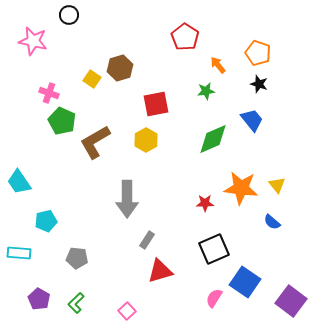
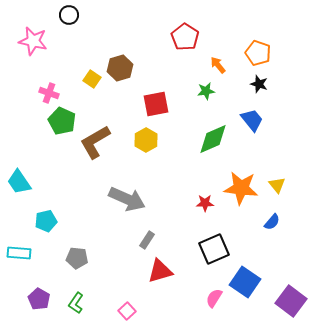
gray arrow: rotated 66 degrees counterclockwise
blue semicircle: rotated 90 degrees counterclockwise
green L-shape: rotated 10 degrees counterclockwise
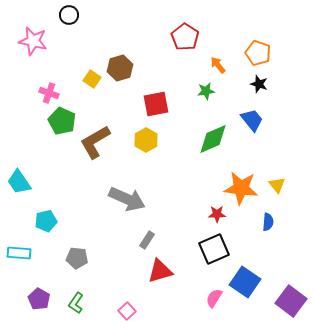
red star: moved 12 px right, 11 px down
blue semicircle: moved 4 px left; rotated 36 degrees counterclockwise
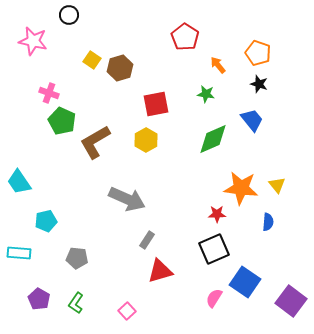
yellow square: moved 19 px up
green star: moved 3 px down; rotated 18 degrees clockwise
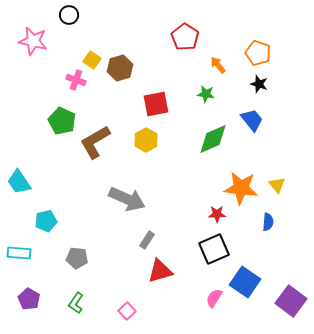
pink cross: moved 27 px right, 13 px up
purple pentagon: moved 10 px left
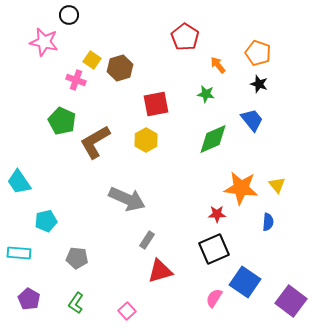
pink star: moved 11 px right, 1 px down
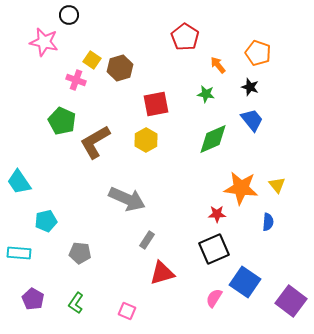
black star: moved 9 px left, 3 px down
gray pentagon: moved 3 px right, 5 px up
red triangle: moved 2 px right, 2 px down
purple pentagon: moved 4 px right
pink square: rotated 24 degrees counterclockwise
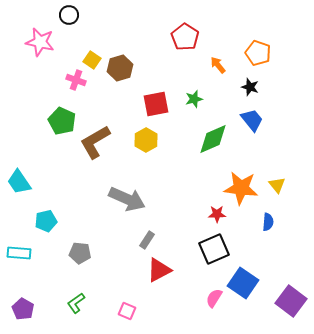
pink star: moved 4 px left
green star: moved 12 px left, 5 px down; rotated 24 degrees counterclockwise
red triangle: moved 3 px left, 3 px up; rotated 12 degrees counterclockwise
blue square: moved 2 px left, 1 px down
purple pentagon: moved 10 px left, 10 px down
green L-shape: rotated 20 degrees clockwise
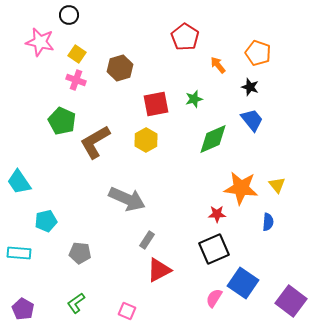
yellow square: moved 15 px left, 6 px up
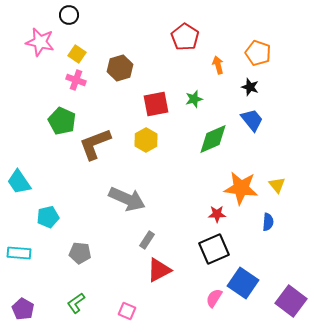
orange arrow: rotated 24 degrees clockwise
brown L-shape: moved 2 px down; rotated 9 degrees clockwise
cyan pentagon: moved 2 px right, 4 px up
